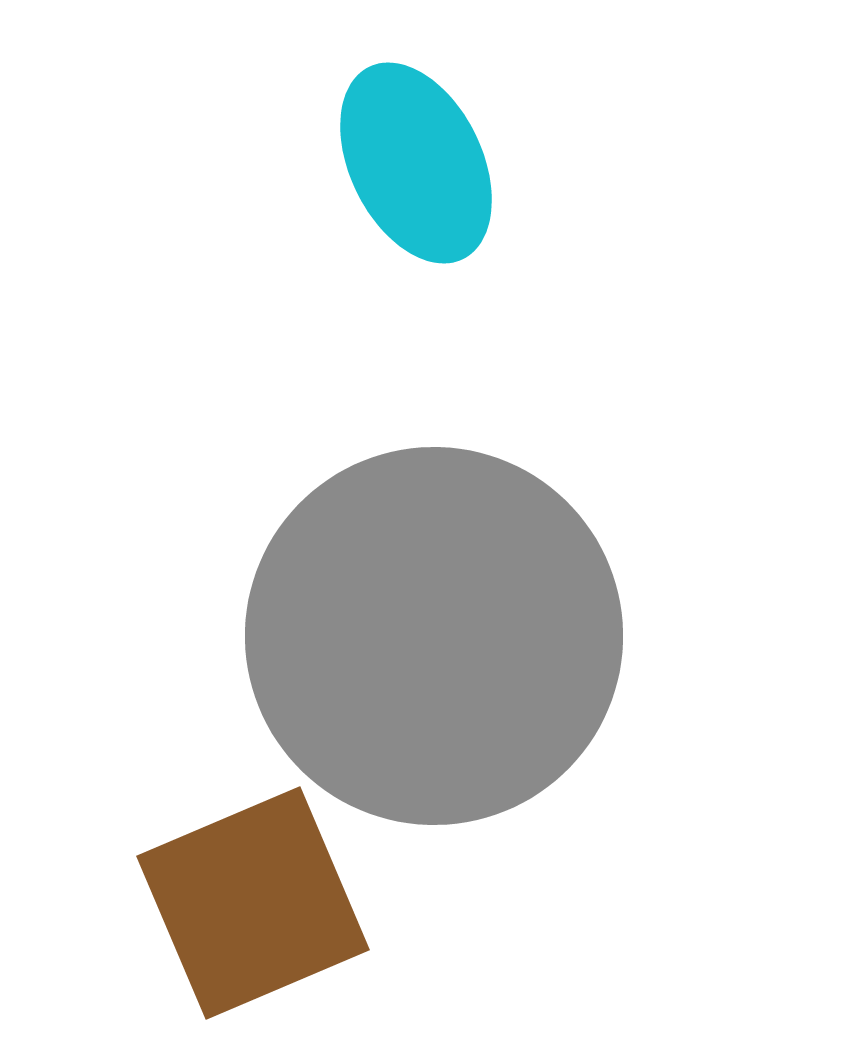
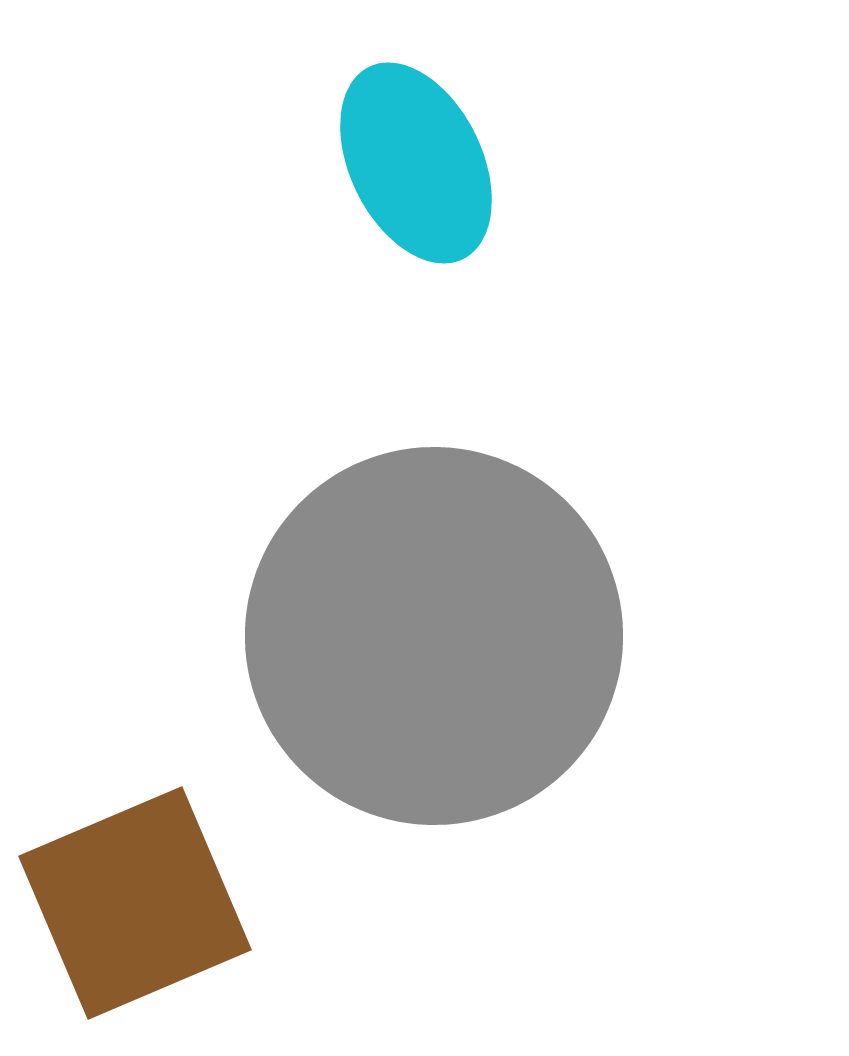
brown square: moved 118 px left
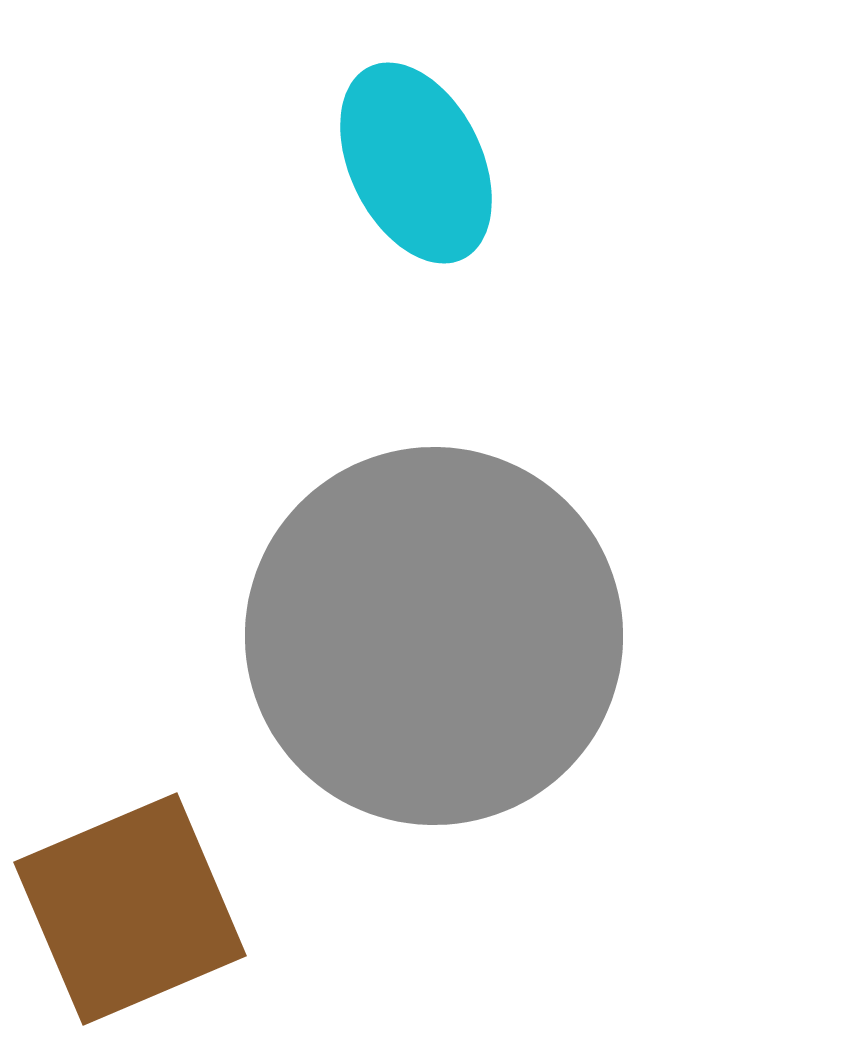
brown square: moved 5 px left, 6 px down
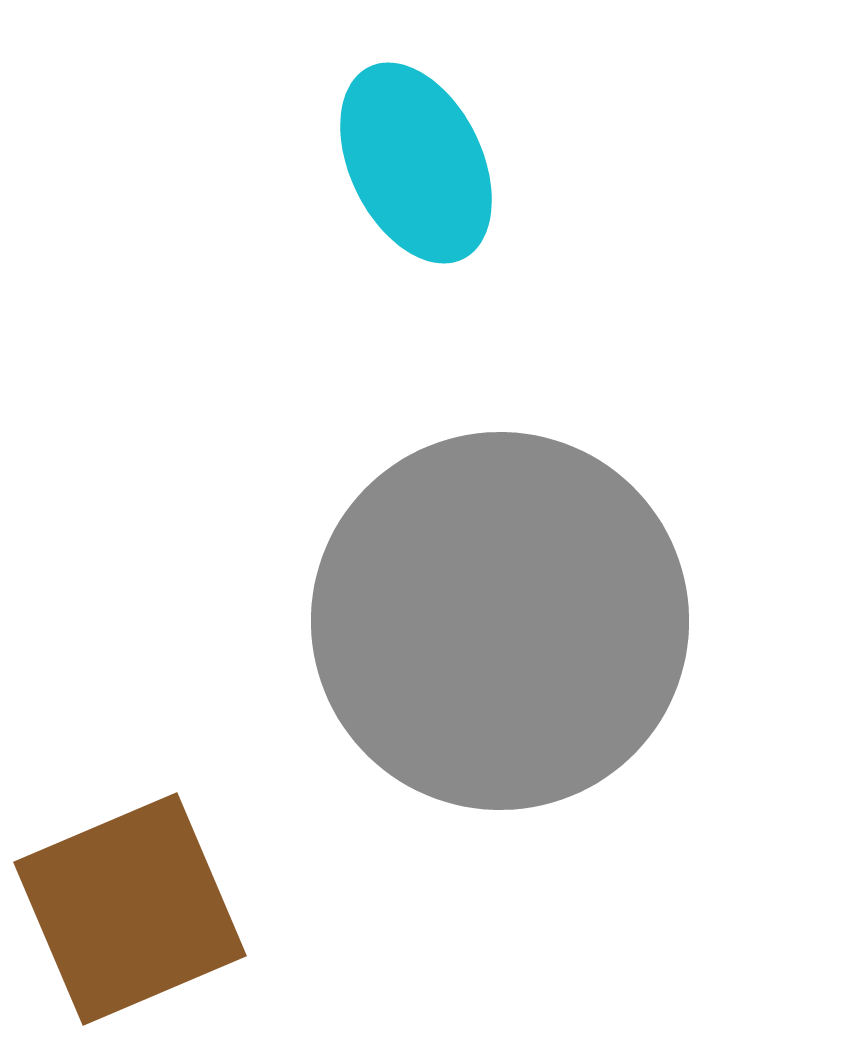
gray circle: moved 66 px right, 15 px up
